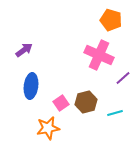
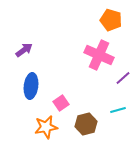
brown hexagon: moved 22 px down
cyan line: moved 3 px right, 3 px up
orange star: moved 2 px left, 1 px up
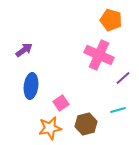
orange star: moved 4 px right, 1 px down
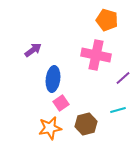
orange pentagon: moved 4 px left
purple arrow: moved 9 px right
pink cross: moved 3 px left; rotated 12 degrees counterclockwise
blue ellipse: moved 22 px right, 7 px up
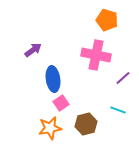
blue ellipse: rotated 15 degrees counterclockwise
cyan line: rotated 35 degrees clockwise
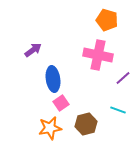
pink cross: moved 2 px right
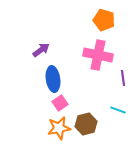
orange pentagon: moved 3 px left
purple arrow: moved 8 px right
purple line: rotated 56 degrees counterclockwise
pink square: moved 1 px left
orange star: moved 9 px right
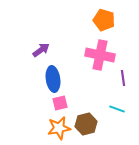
pink cross: moved 2 px right
pink square: rotated 21 degrees clockwise
cyan line: moved 1 px left, 1 px up
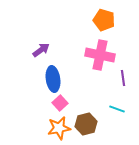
pink square: rotated 28 degrees counterclockwise
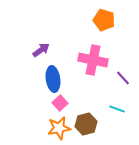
pink cross: moved 7 px left, 5 px down
purple line: rotated 35 degrees counterclockwise
